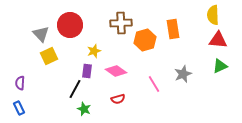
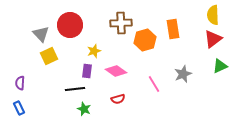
red triangle: moved 5 px left, 1 px up; rotated 42 degrees counterclockwise
black line: rotated 54 degrees clockwise
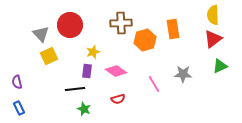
yellow star: moved 1 px left, 1 px down
gray star: rotated 24 degrees clockwise
purple semicircle: moved 3 px left, 1 px up; rotated 16 degrees counterclockwise
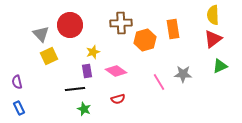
purple rectangle: rotated 16 degrees counterclockwise
pink line: moved 5 px right, 2 px up
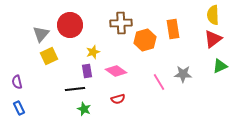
gray triangle: rotated 24 degrees clockwise
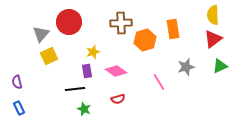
red circle: moved 1 px left, 3 px up
gray star: moved 3 px right, 7 px up; rotated 18 degrees counterclockwise
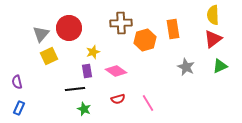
red circle: moved 6 px down
gray star: rotated 30 degrees counterclockwise
pink line: moved 11 px left, 21 px down
blue rectangle: rotated 48 degrees clockwise
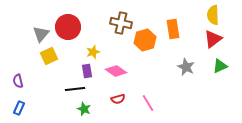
brown cross: rotated 15 degrees clockwise
red circle: moved 1 px left, 1 px up
purple semicircle: moved 1 px right, 1 px up
